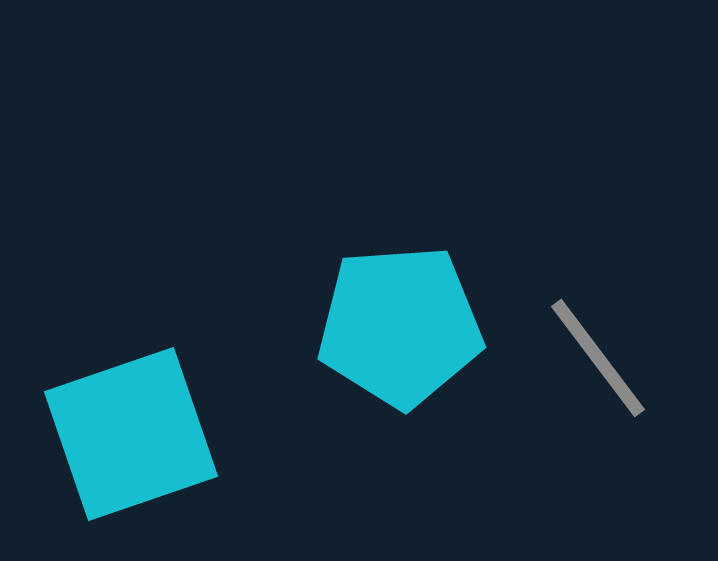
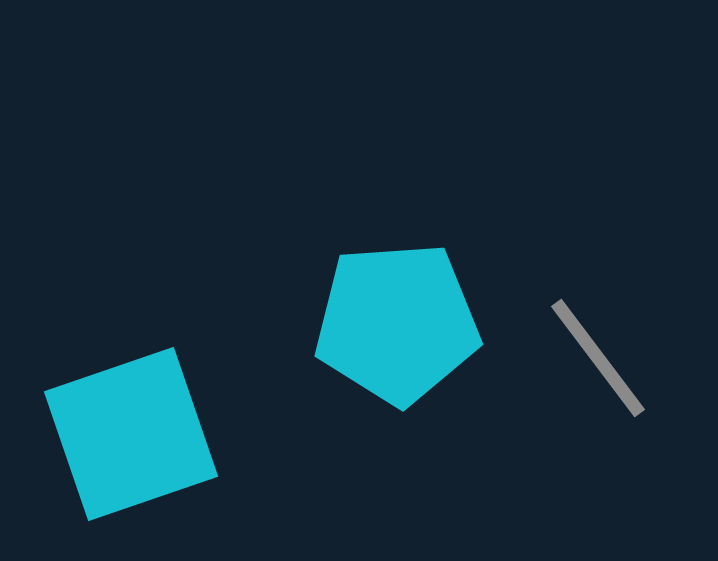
cyan pentagon: moved 3 px left, 3 px up
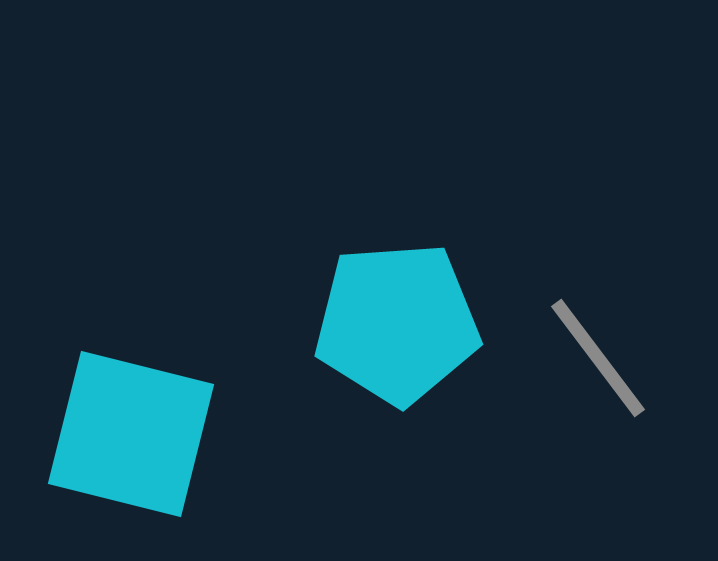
cyan square: rotated 33 degrees clockwise
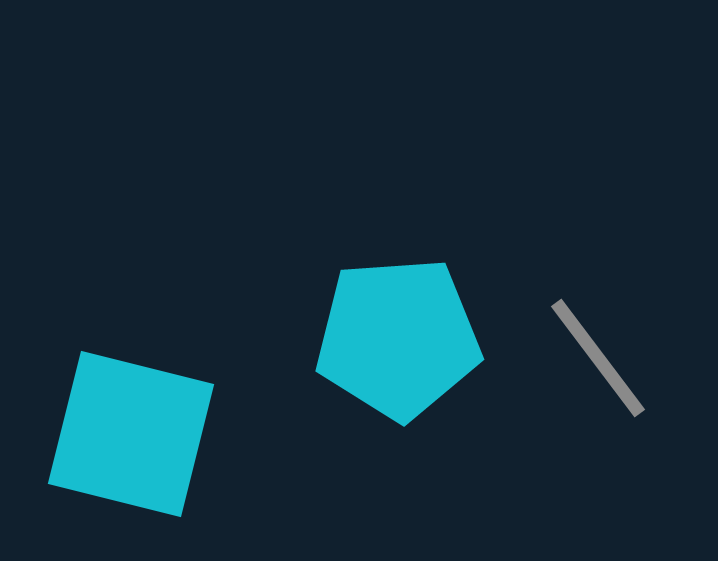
cyan pentagon: moved 1 px right, 15 px down
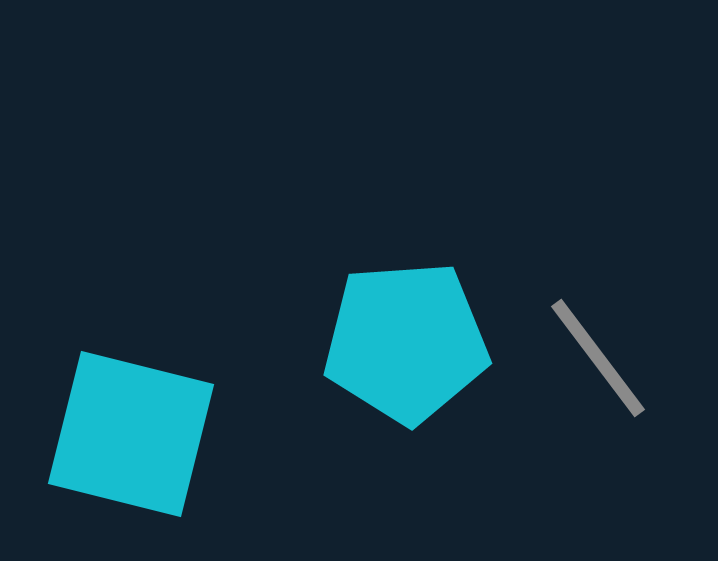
cyan pentagon: moved 8 px right, 4 px down
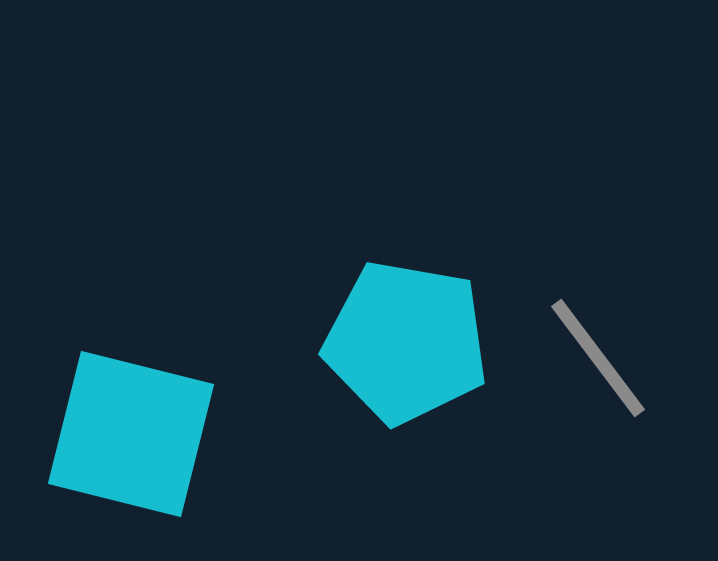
cyan pentagon: rotated 14 degrees clockwise
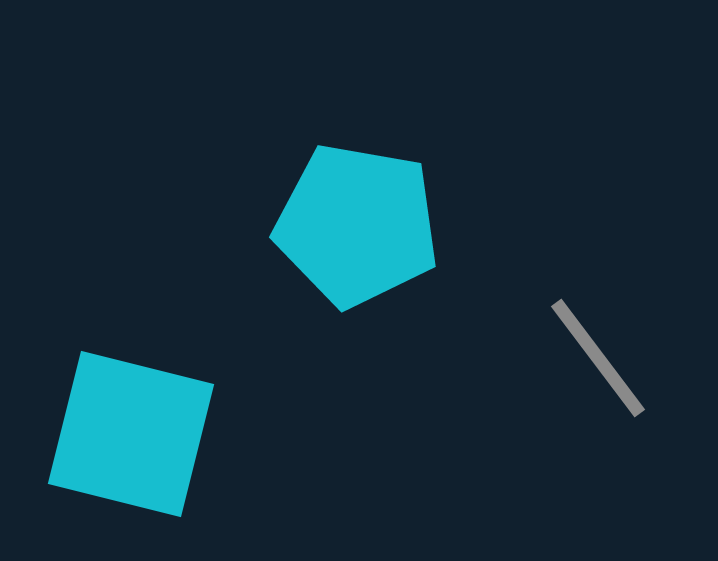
cyan pentagon: moved 49 px left, 117 px up
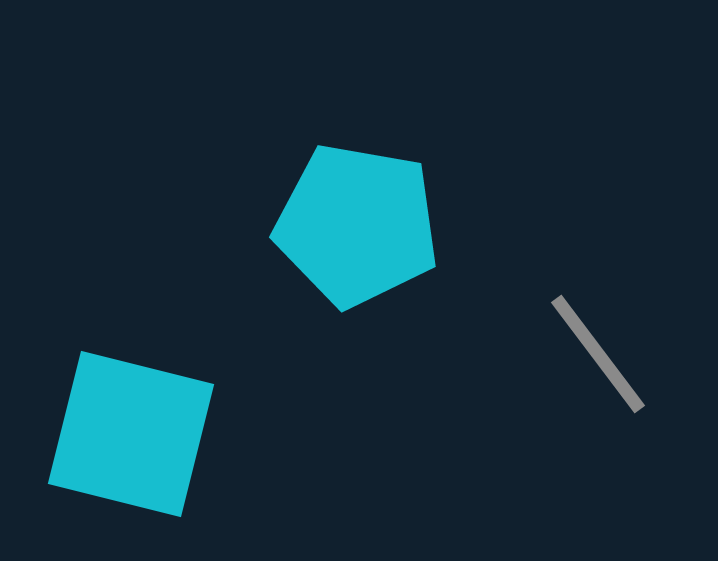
gray line: moved 4 px up
